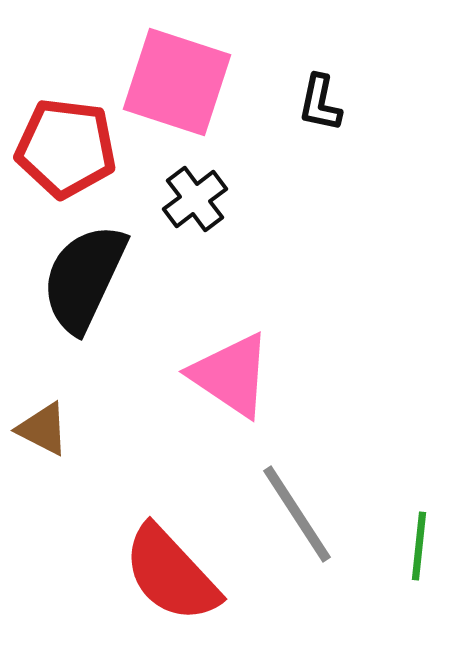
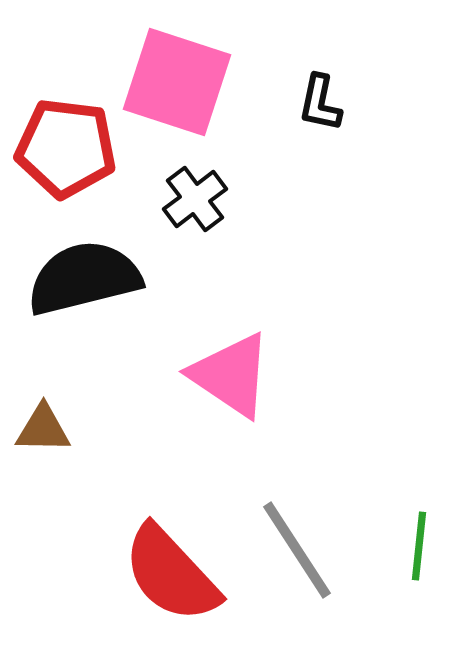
black semicircle: rotated 51 degrees clockwise
brown triangle: rotated 26 degrees counterclockwise
gray line: moved 36 px down
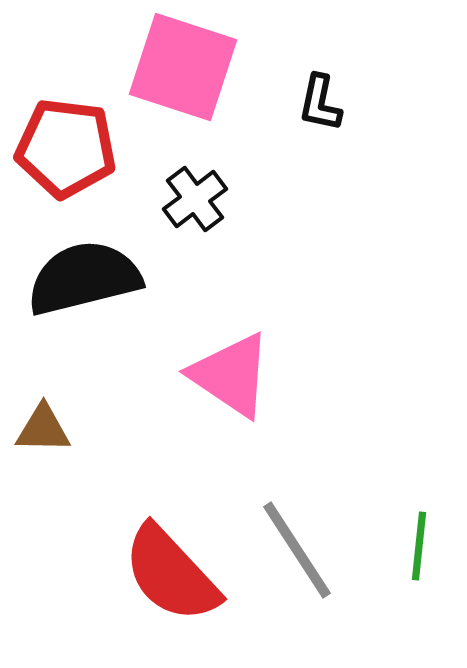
pink square: moved 6 px right, 15 px up
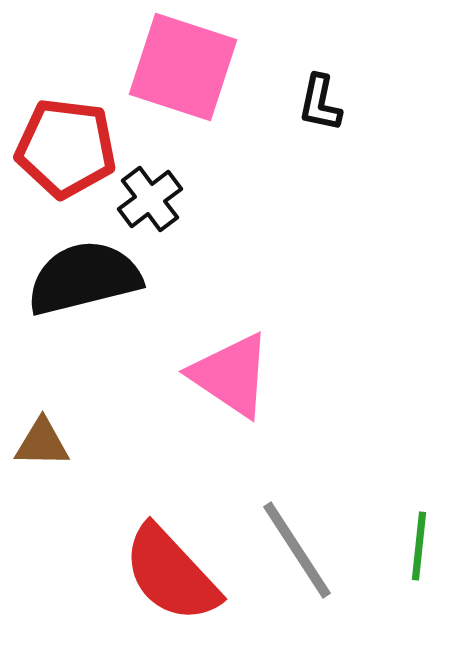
black cross: moved 45 px left
brown triangle: moved 1 px left, 14 px down
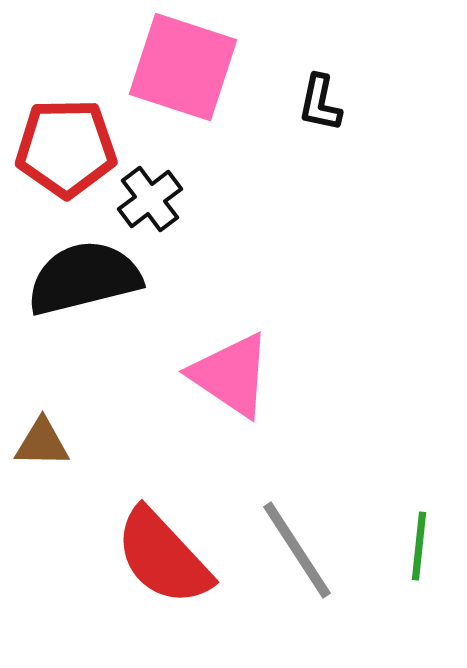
red pentagon: rotated 8 degrees counterclockwise
red semicircle: moved 8 px left, 17 px up
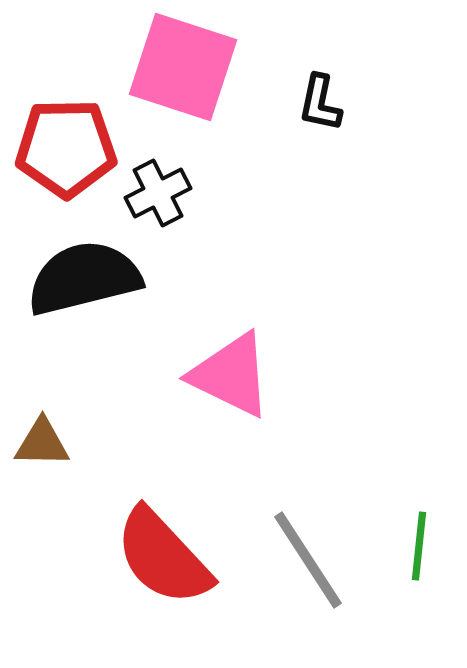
black cross: moved 8 px right, 6 px up; rotated 10 degrees clockwise
pink triangle: rotated 8 degrees counterclockwise
gray line: moved 11 px right, 10 px down
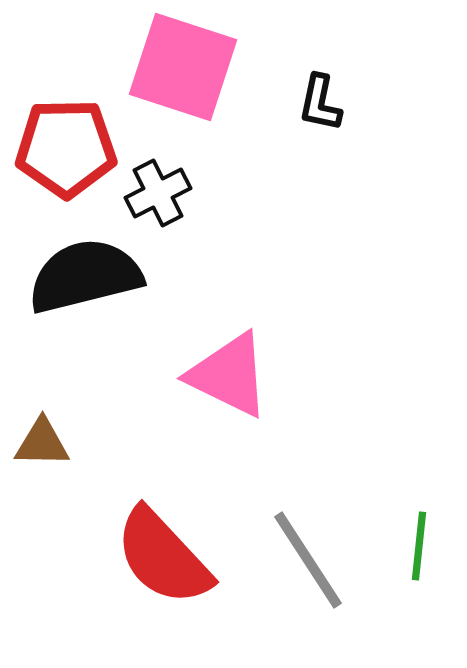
black semicircle: moved 1 px right, 2 px up
pink triangle: moved 2 px left
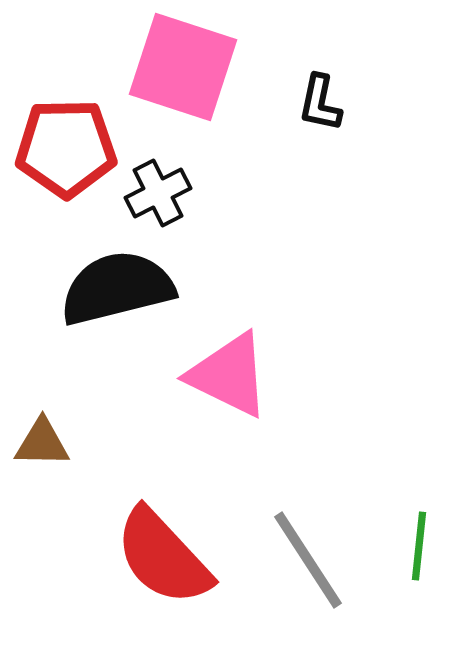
black semicircle: moved 32 px right, 12 px down
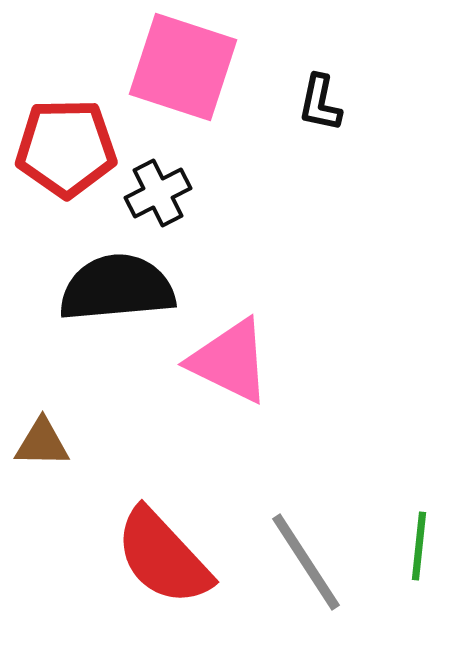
black semicircle: rotated 9 degrees clockwise
pink triangle: moved 1 px right, 14 px up
gray line: moved 2 px left, 2 px down
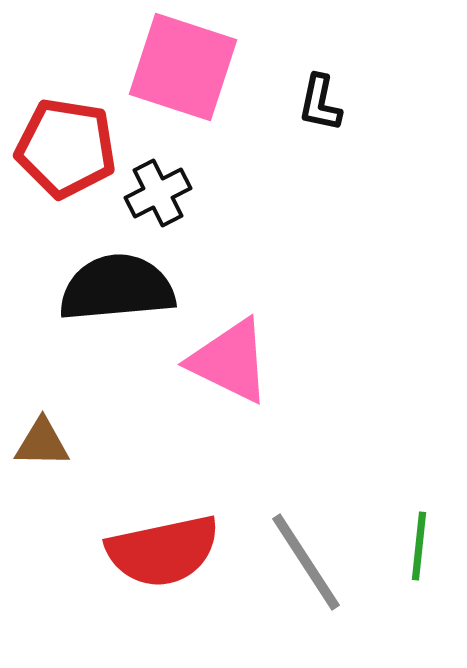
red pentagon: rotated 10 degrees clockwise
red semicircle: moved 6 px up; rotated 59 degrees counterclockwise
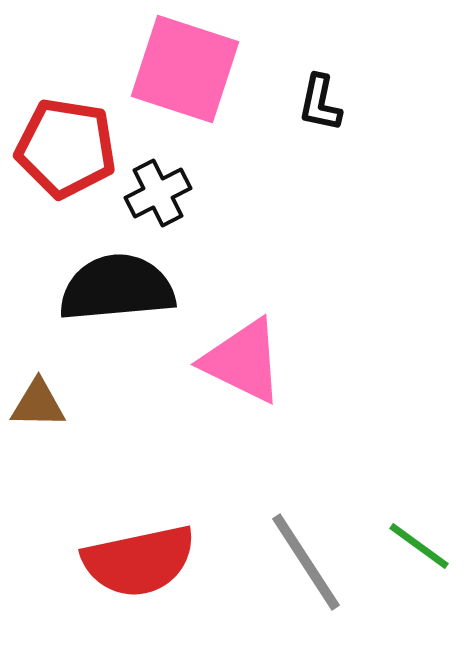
pink square: moved 2 px right, 2 px down
pink triangle: moved 13 px right
brown triangle: moved 4 px left, 39 px up
green line: rotated 60 degrees counterclockwise
red semicircle: moved 24 px left, 10 px down
